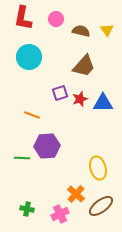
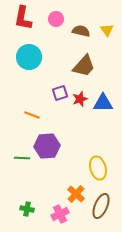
brown ellipse: rotated 30 degrees counterclockwise
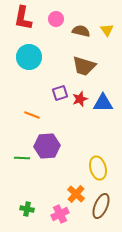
brown trapezoid: rotated 65 degrees clockwise
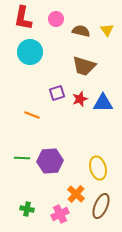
cyan circle: moved 1 px right, 5 px up
purple square: moved 3 px left
purple hexagon: moved 3 px right, 15 px down
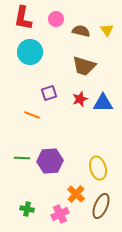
purple square: moved 8 px left
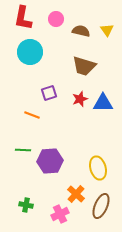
green line: moved 1 px right, 8 px up
green cross: moved 1 px left, 4 px up
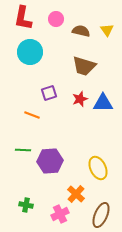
yellow ellipse: rotated 10 degrees counterclockwise
brown ellipse: moved 9 px down
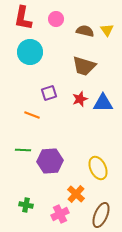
brown semicircle: moved 4 px right
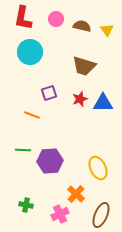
brown semicircle: moved 3 px left, 5 px up
